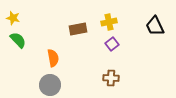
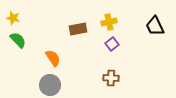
orange semicircle: rotated 24 degrees counterclockwise
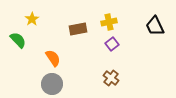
yellow star: moved 19 px right, 1 px down; rotated 24 degrees clockwise
brown cross: rotated 35 degrees clockwise
gray circle: moved 2 px right, 1 px up
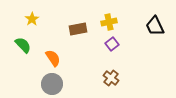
green semicircle: moved 5 px right, 5 px down
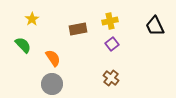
yellow cross: moved 1 px right, 1 px up
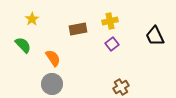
black trapezoid: moved 10 px down
brown cross: moved 10 px right, 9 px down; rotated 21 degrees clockwise
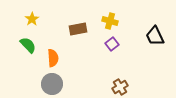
yellow cross: rotated 28 degrees clockwise
green semicircle: moved 5 px right
orange semicircle: rotated 30 degrees clockwise
brown cross: moved 1 px left
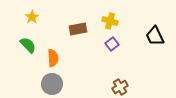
yellow star: moved 2 px up
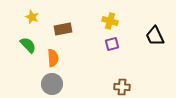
yellow star: rotated 16 degrees counterclockwise
brown rectangle: moved 15 px left
purple square: rotated 24 degrees clockwise
brown cross: moved 2 px right; rotated 35 degrees clockwise
